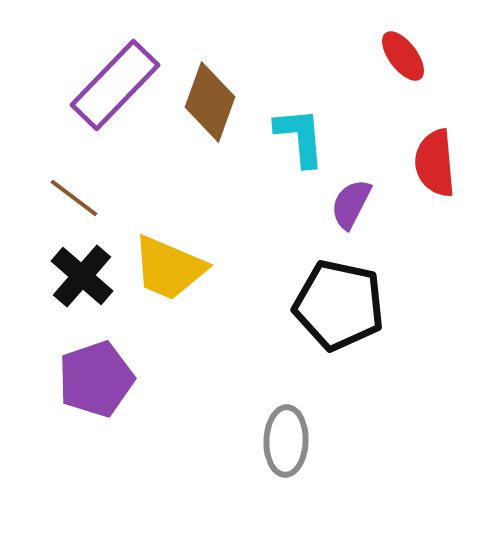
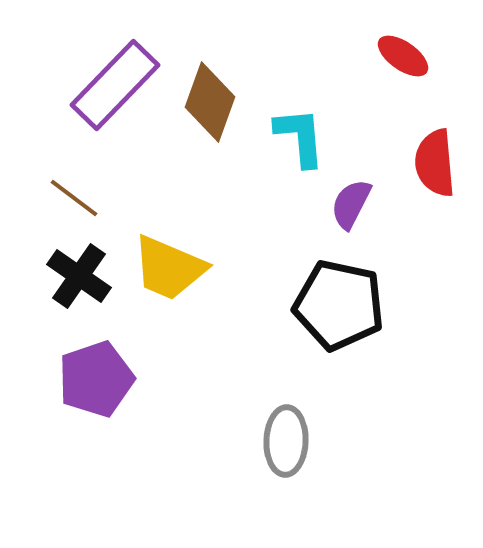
red ellipse: rotated 18 degrees counterclockwise
black cross: moved 3 px left; rotated 6 degrees counterclockwise
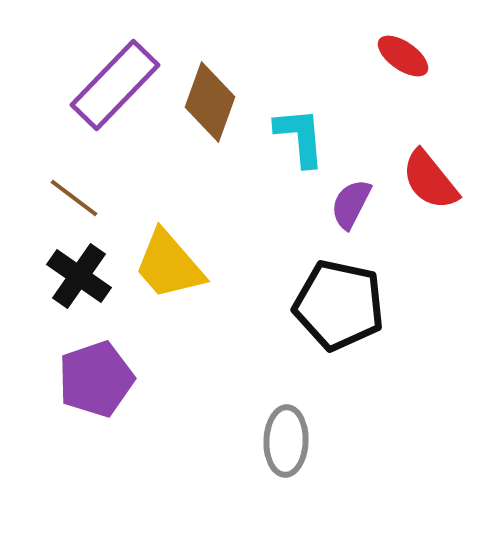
red semicircle: moved 5 px left, 17 px down; rotated 34 degrees counterclockwise
yellow trapezoid: moved 3 px up; rotated 26 degrees clockwise
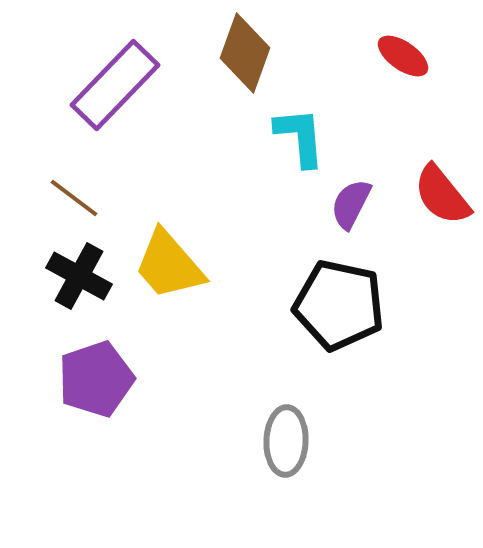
brown diamond: moved 35 px right, 49 px up
red semicircle: moved 12 px right, 15 px down
black cross: rotated 6 degrees counterclockwise
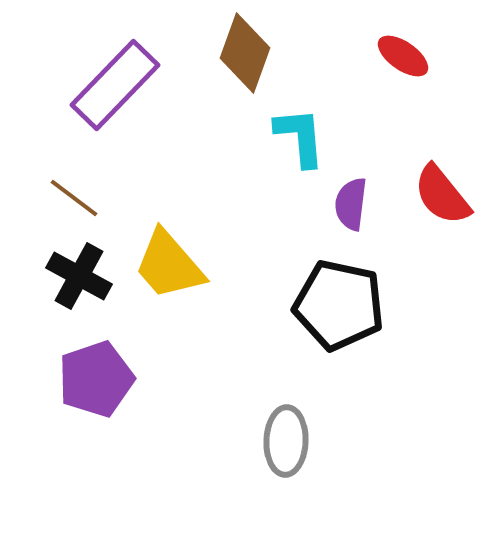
purple semicircle: rotated 20 degrees counterclockwise
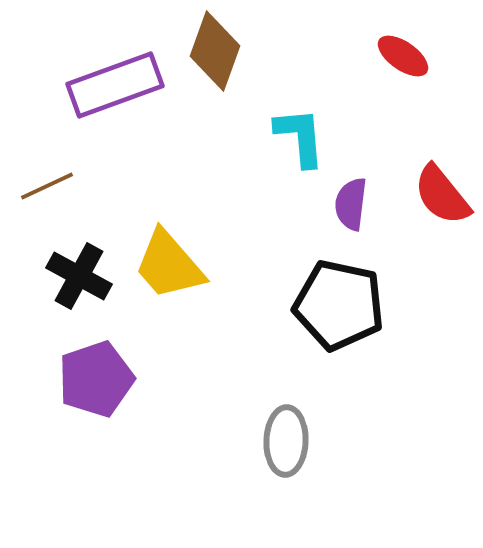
brown diamond: moved 30 px left, 2 px up
purple rectangle: rotated 26 degrees clockwise
brown line: moved 27 px left, 12 px up; rotated 62 degrees counterclockwise
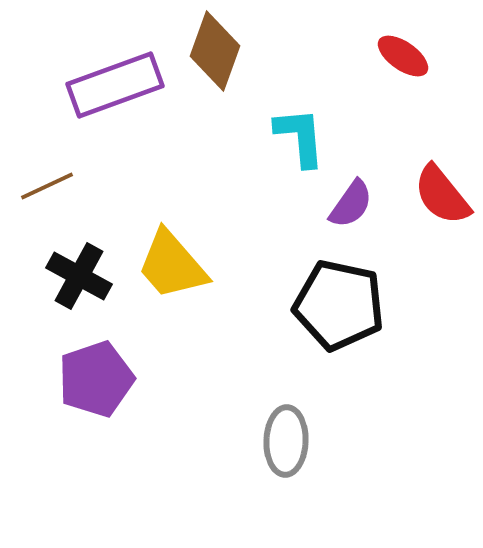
purple semicircle: rotated 152 degrees counterclockwise
yellow trapezoid: moved 3 px right
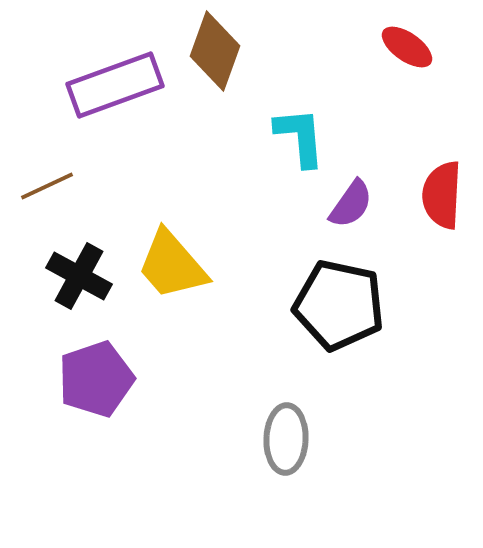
red ellipse: moved 4 px right, 9 px up
red semicircle: rotated 42 degrees clockwise
gray ellipse: moved 2 px up
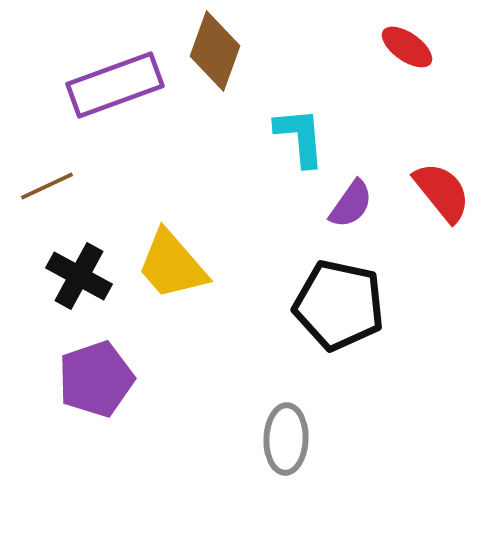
red semicircle: moved 3 px up; rotated 138 degrees clockwise
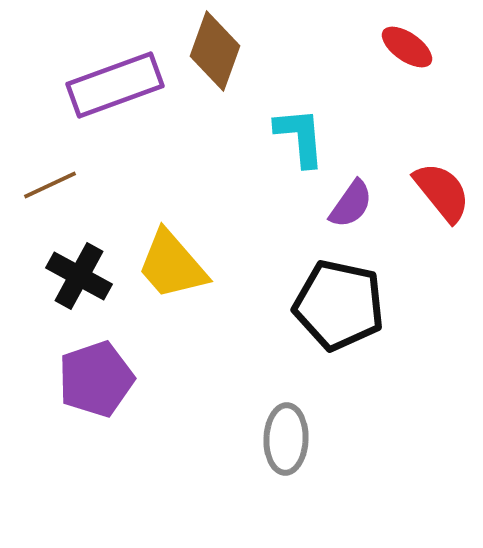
brown line: moved 3 px right, 1 px up
